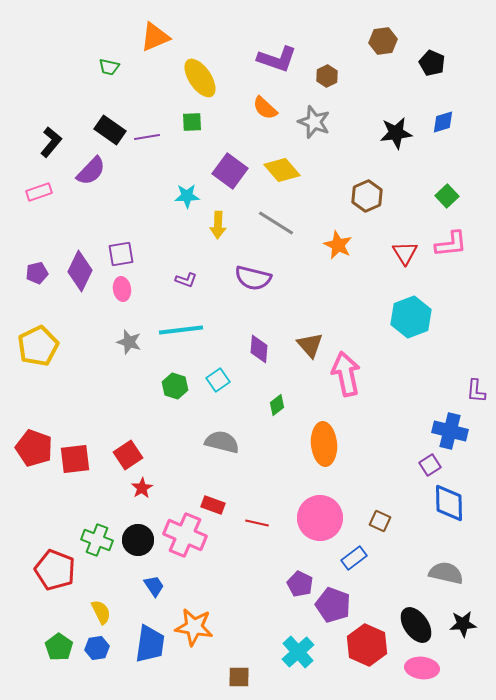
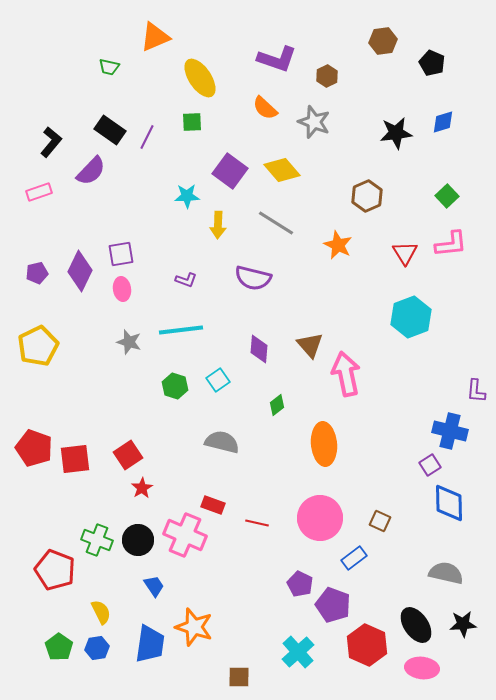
purple line at (147, 137): rotated 55 degrees counterclockwise
orange star at (194, 627): rotated 9 degrees clockwise
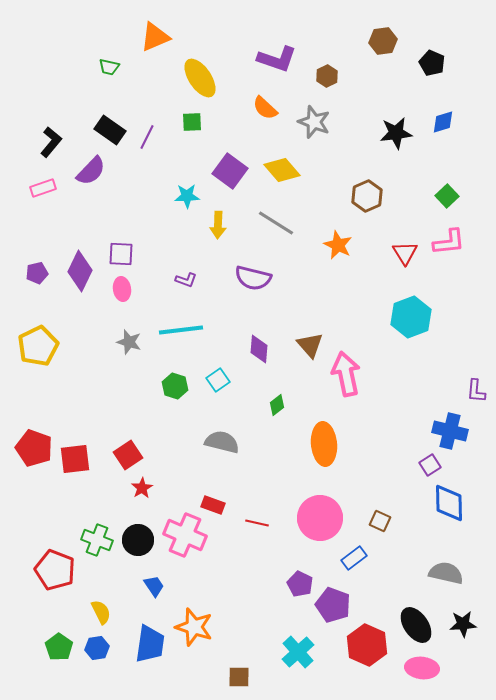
pink rectangle at (39, 192): moved 4 px right, 4 px up
pink L-shape at (451, 244): moved 2 px left, 2 px up
purple square at (121, 254): rotated 12 degrees clockwise
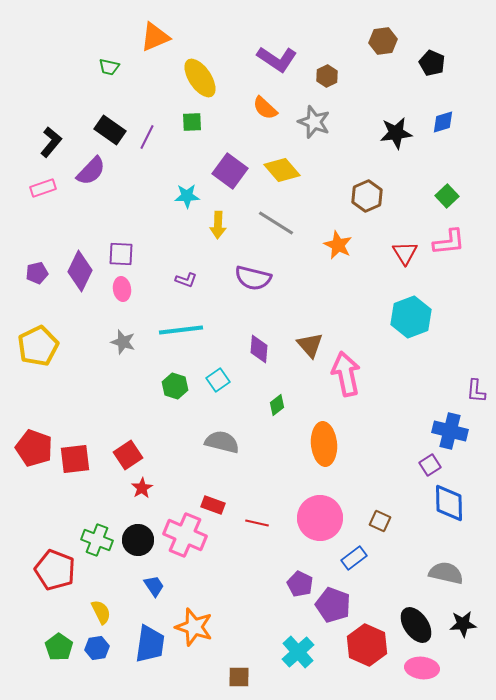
purple L-shape at (277, 59): rotated 15 degrees clockwise
gray star at (129, 342): moved 6 px left
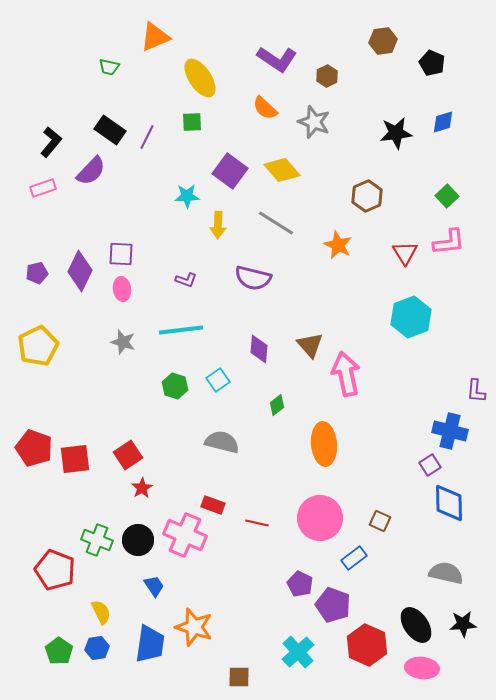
green pentagon at (59, 647): moved 4 px down
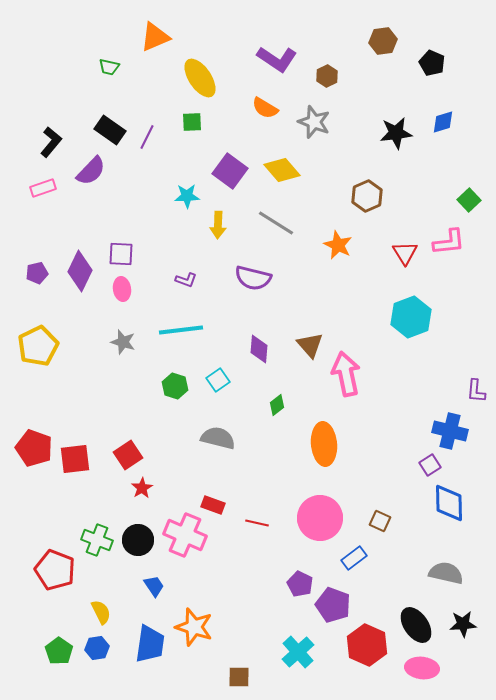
orange semicircle at (265, 108): rotated 12 degrees counterclockwise
green square at (447, 196): moved 22 px right, 4 px down
gray semicircle at (222, 442): moved 4 px left, 4 px up
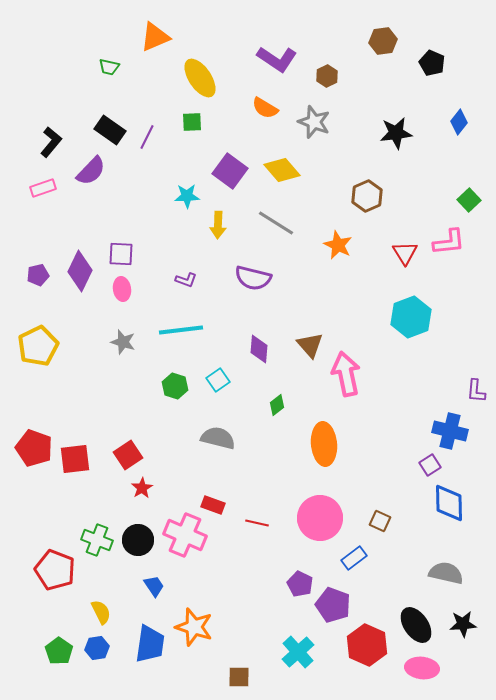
blue diamond at (443, 122): moved 16 px right; rotated 35 degrees counterclockwise
purple pentagon at (37, 273): moved 1 px right, 2 px down
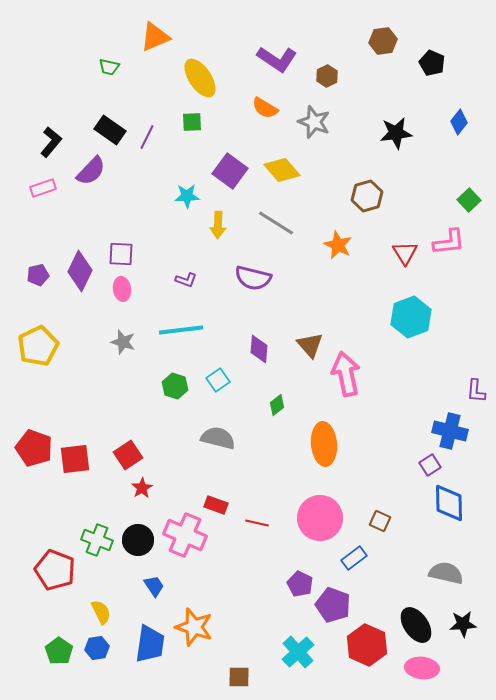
brown hexagon at (367, 196): rotated 8 degrees clockwise
red rectangle at (213, 505): moved 3 px right
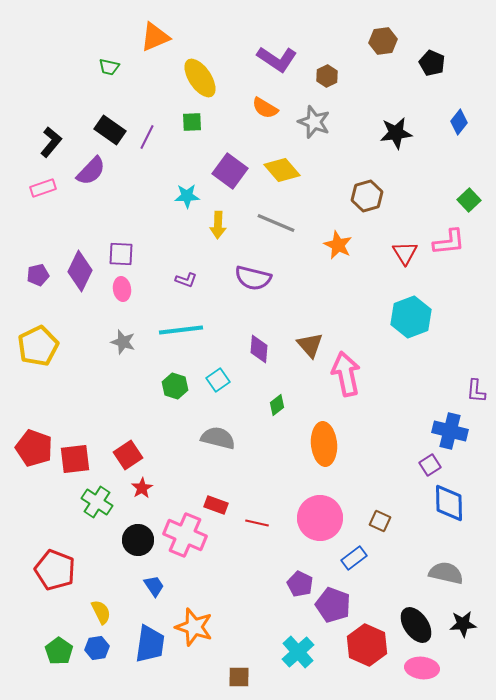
gray line at (276, 223): rotated 9 degrees counterclockwise
green cross at (97, 540): moved 38 px up; rotated 12 degrees clockwise
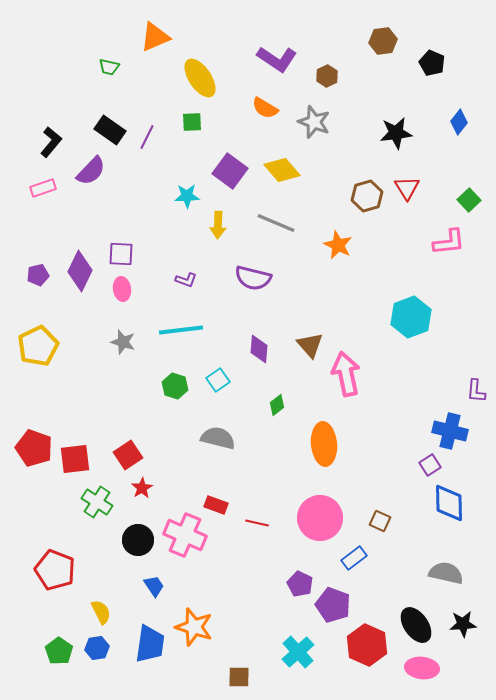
red triangle at (405, 253): moved 2 px right, 65 px up
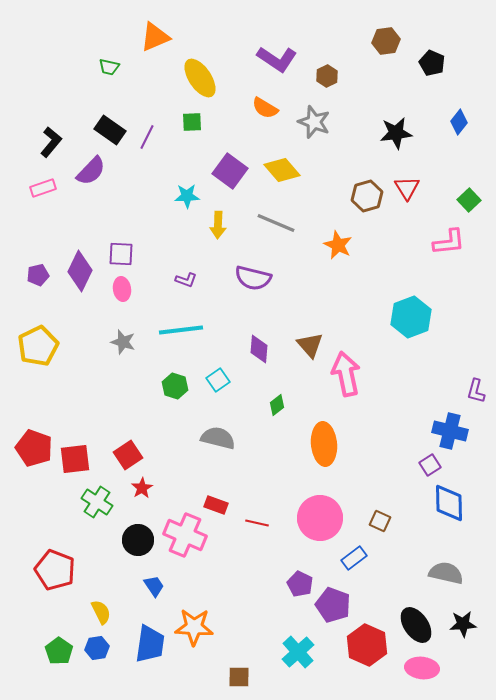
brown hexagon at (383, 41): moved 3 px right
purple L-shape at (476, 391): rotated 10 degrees clockwise
orange star at (194, 627): rotated 15 degrees counterclockwise
